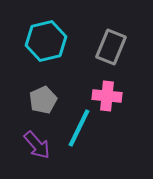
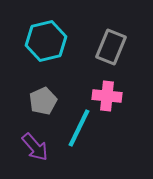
gray pentagon: moved 1 px down
purple arrow: moved 2 px left, 2 px down
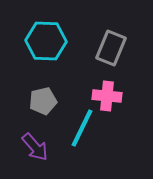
cyan hexagon: rotated 15 degrees clockwise
gray rectangle: moved 1 px down
gray pentagon: rotated 12 degrees clockwise
cyan line: moved 3 px right
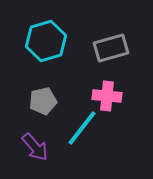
cyan hexagon: rotated 18 degrees counterclockwise
gray rectangle: rotated 52 degrees clockwise
cyan line: rotated 12 degrees clockwise
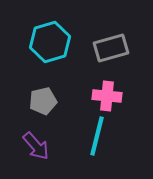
cyan hexagon: moved 4 px right, 1 px down
cyan line: moved 15 px right, 8 px down; rotated 24 degrees counterclockwise
purple arrow: moved 1 px right, 1 px up
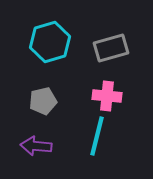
purple arrow: rotated 136 degrees clockwise
